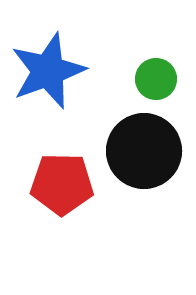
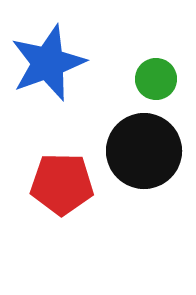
blue star: moved 8 px up
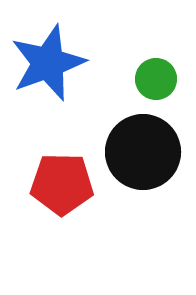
black circle: moved 1 px left, 1 px down
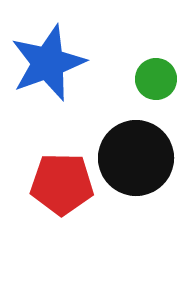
black circle: moved 7 px left, 6 px down
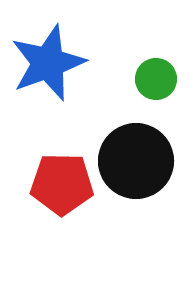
black circle: moved 3 px down
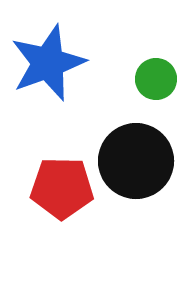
red pentagon: moved 4 px down
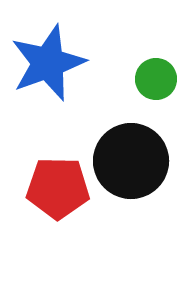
black circle: moved 5 px left
red pentagon: moved 4 px left
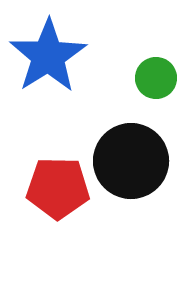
blue star: moved 7 px up; rotated 12 degrees counterclockwise
green circle: moved 1 px up
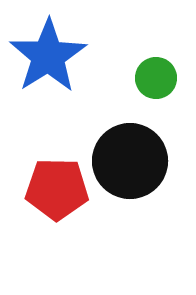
black circle: moved 1 px left
red pentagon: moved 1 px left, 1 px down
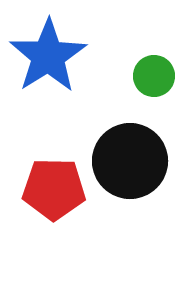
green circle: moved 2 px left, 2 px up
red pentagon: moved 3 px left
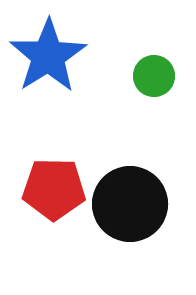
black circle: moved 43 px down
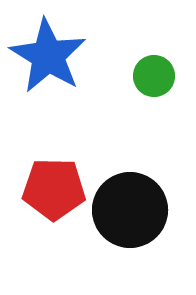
blue star: rotated 8 degrees counterclockwise
black circle: moved 6 px down
